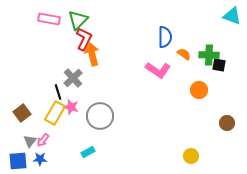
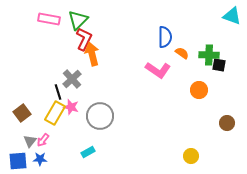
orange semicircle: moved 2 px left, 1 px up
gray cross: moved 1 px left, 1 px down
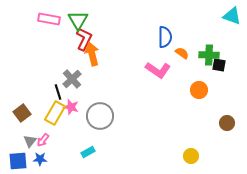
green triangle: rotated 15 degrees counterclockwise
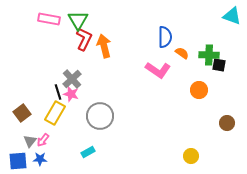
orange arrow: moved 12 px right, 8 px up
pink star: moved 13 px up
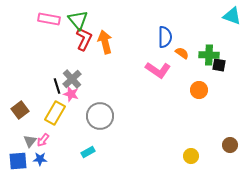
green triangle: rotated 10 degrees counterclockwise
orange arrow: moved 1 px right, 4 px up
black line: moved 1 px left, 6 px up
brown square: moved 2 px left, 3 px up
brown circle: moved 3 px right, 22 px down
